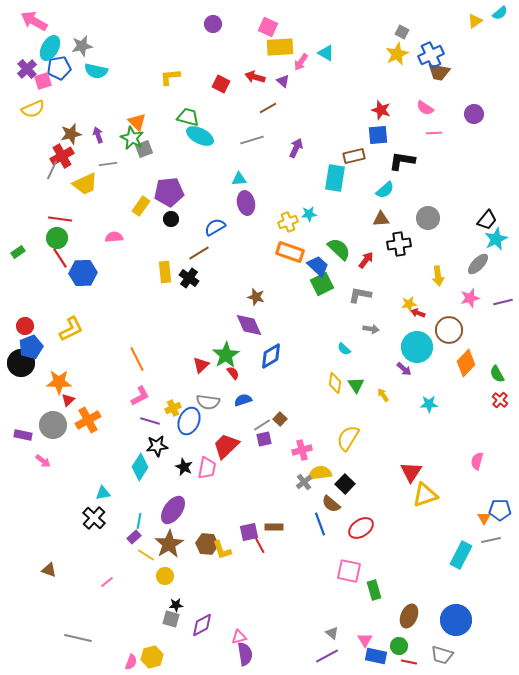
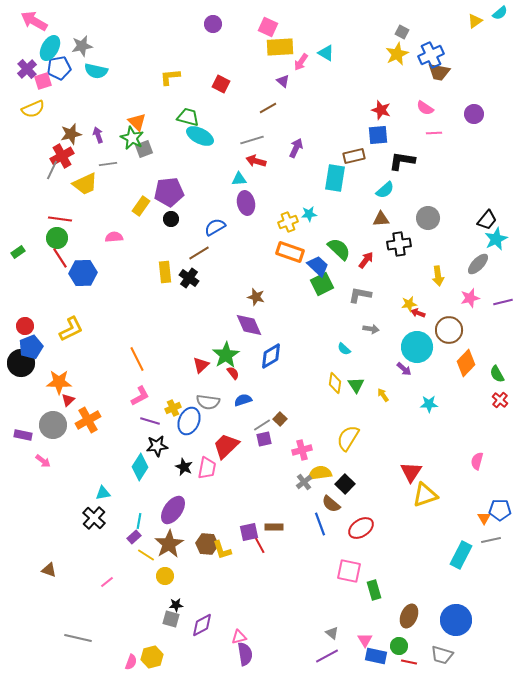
red arrow at (255, 77): moved 1 px right, 84 px down
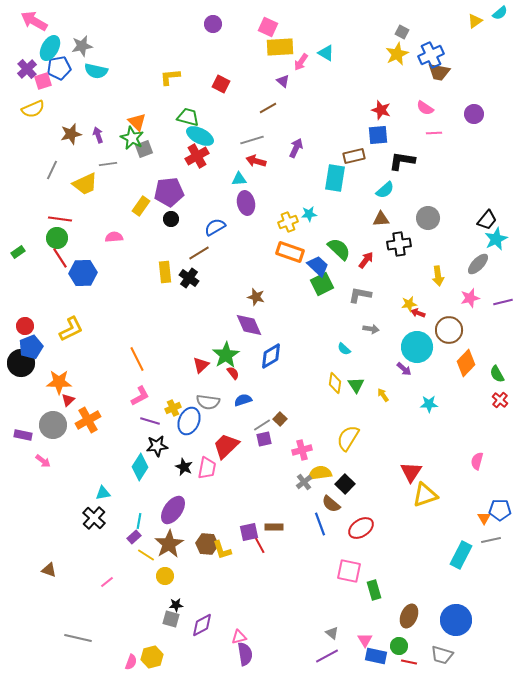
red cross at (62, 156): moved 135 px right
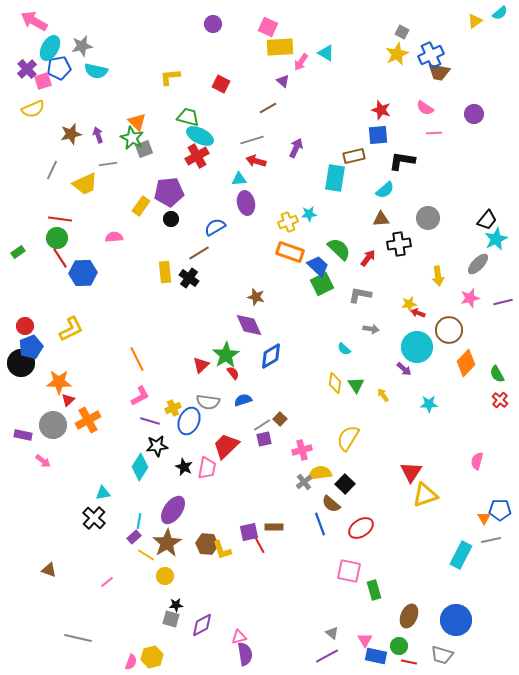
red arrow at (366, 260): moved 2 px right, 2 px up
brown star at (169, 544): moved 2 px left, 1 px up
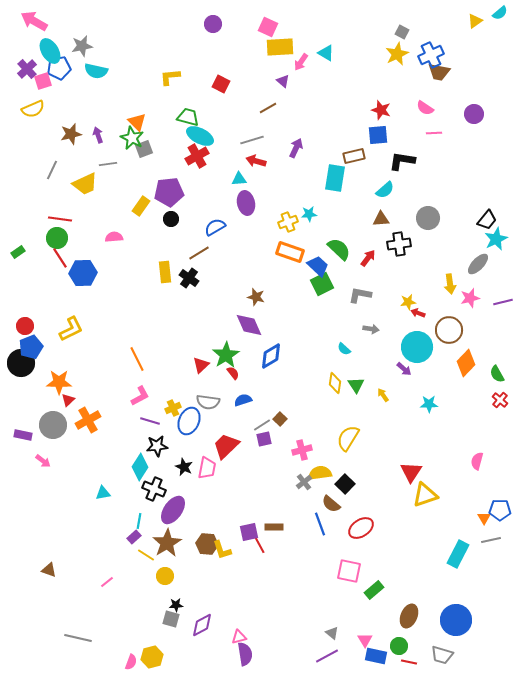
cyan ellipse at (50, 48): moved 3 px down; rotated 60 degrees counterclockwise
yellow arrow at (438, 276): moved 12 px right, 8 px down
yellow star at (409, 304): moved 1 px left, 2 px up
black cross at (94, 518): moved 60 px right, 29 px up; rotated 20 degrees counterclockwise
cyan rectangle at (461, 555): moved 3 px left, 1 px up
green rectangle at (374, 590): rotated 66 degrees clockwise
